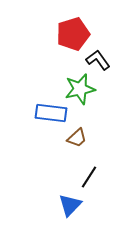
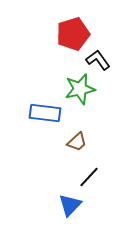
blue rectangle: moved 6 px left
brown trapezoid: moved 4 px down
black line: rotated 10 degrees clockwise
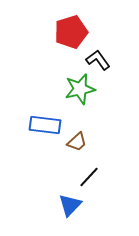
red pentagon: moved 2 px left, 2 px up
blue rectangle: moved 12 px down
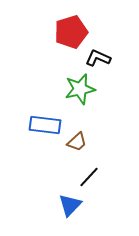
black L-shape: moved 2 px up; rotated 30 degrees counterclockwise
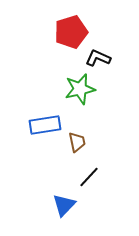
blue rectangle: rotated 16 degrees counterclockwise
brown trapezoid: rotated 60 degrees counterclockwise
blue triangle: moved 6 px left
